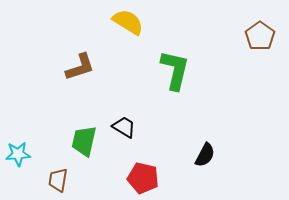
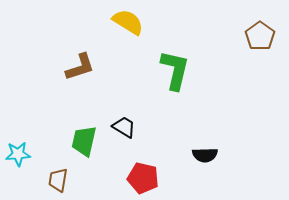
black semicircle: rotated 60 degrees clockwise
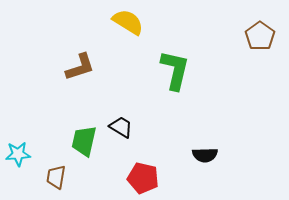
black trapezoid: moved 3 px left
brown trapezoid: moved 2 px left, 3 px up
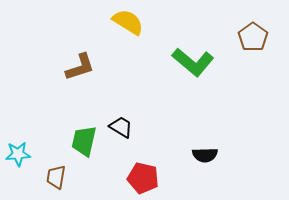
brown pentagon: moved 7 px left, 1 px down
green L-shape: moved 18 px right, 8 px up; rotated 117 degrees clockwise
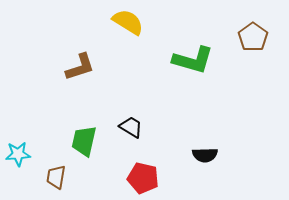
green L-shape: moved 2 px up; rotated 24 degrees counterclockwise
black trapezoid: moved 10 px right
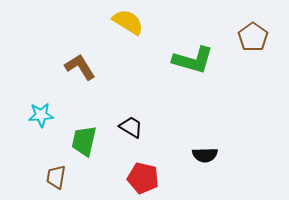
brown L-shape: rotated 104 degrees counterclockwise
cyan star: moved 23 px right, 39 px up
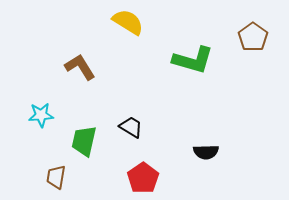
black semicircle: moved 1 px right, 3 px up
red pentagon: rotated 24 degrees clockwise
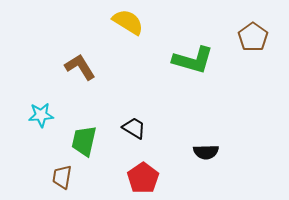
black trapezoid: moved 3 px right, 1 px down
brown trapezoid: moved 6 px right
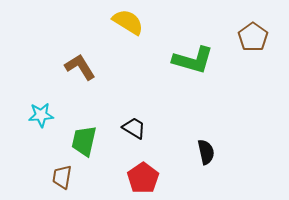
black semicircle: rotated 100 degrees counterclockwise
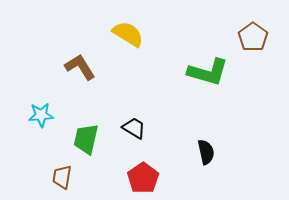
yellow semicircle: moved 12 px down
green L-shape: moved 15 px right, 12 px down
green trapezoid: moved 2 px right, 2 px up
